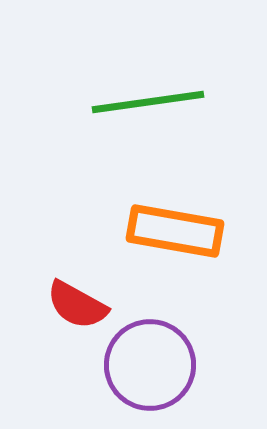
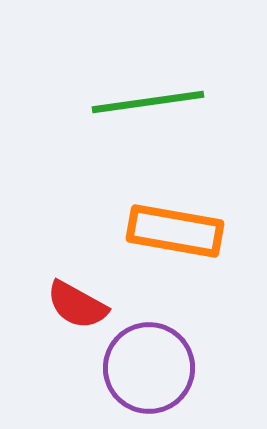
purple circle: moved 1 px left, 3 px down
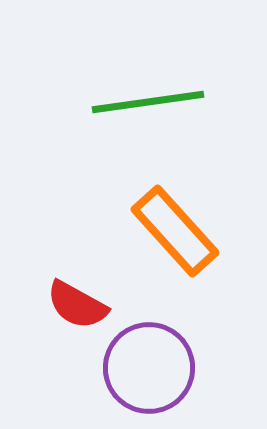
orange rectangle: rotated 38 degrees clockwise
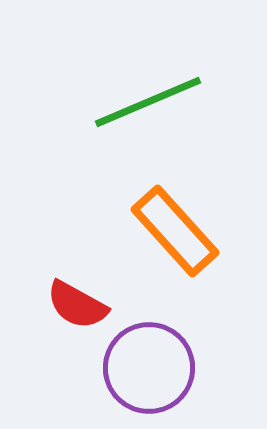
green line: rotated 15 degrees counterclockwise
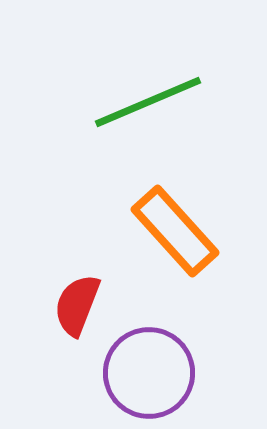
red semicircle: rotated 82 degrees clockwise
purple circle: moved 5 px down
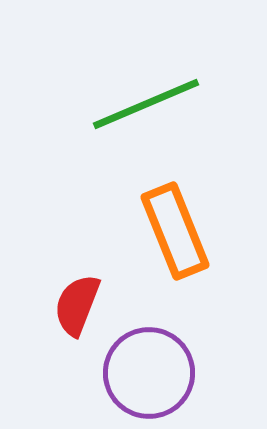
green line: moved 2 px left, 2 px down
orange rectangle: rotated 20 degrees clockwise
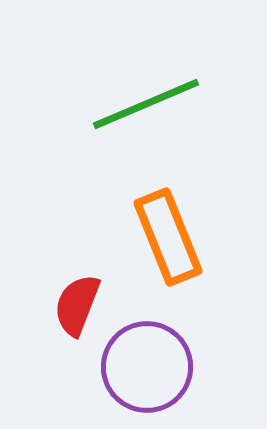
orange rectangle: moved 7 px left, 6 px down
purple circle: moved 2 px left, 6 px up
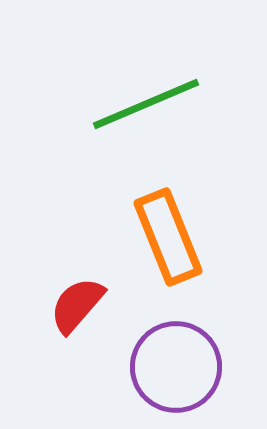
red semicircle: rotated 20 degrees clockwise
purple circle: moved 29 px right
